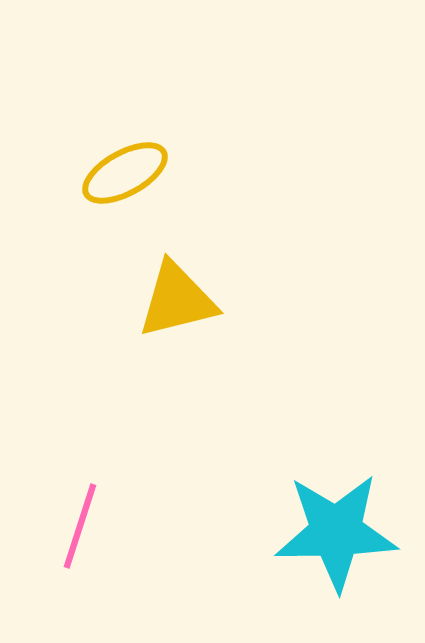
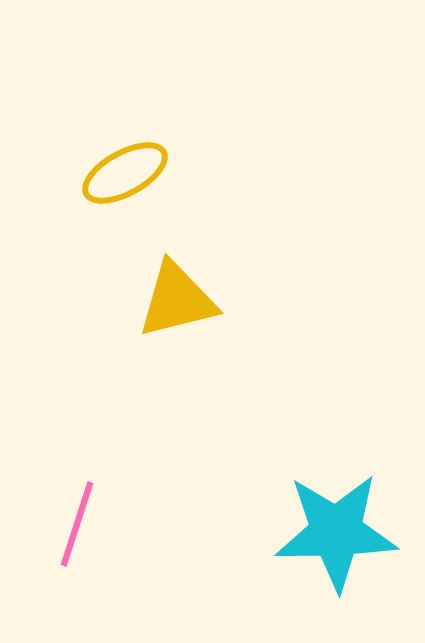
pink line: moved 3 px left, 2 px up
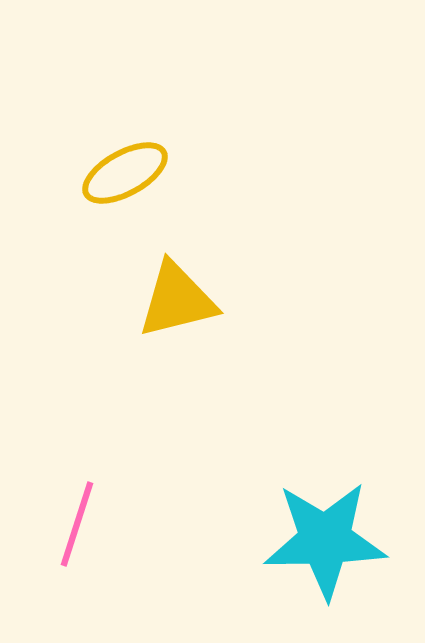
cyan star: moved 11 px left, 8 px down
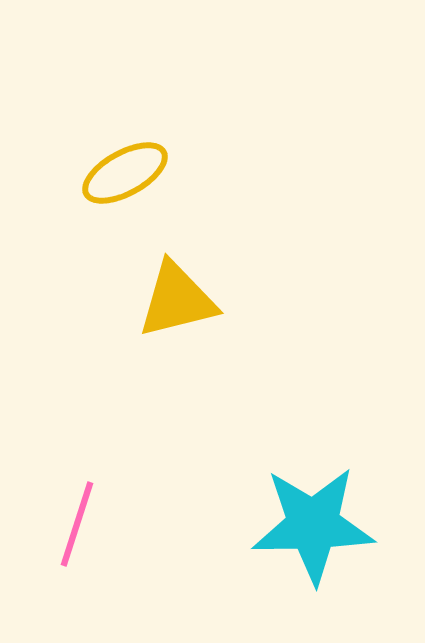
cyan star: moved 12 px left, 15 px up
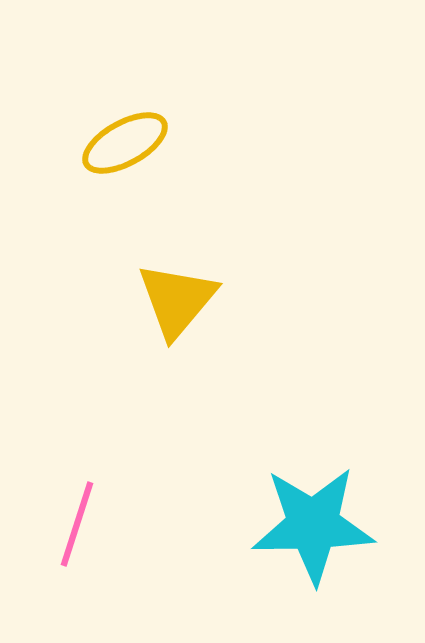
yellow ellipse: moved 30 px up
yellow triangle: rotated 36 degrees counterclockwise
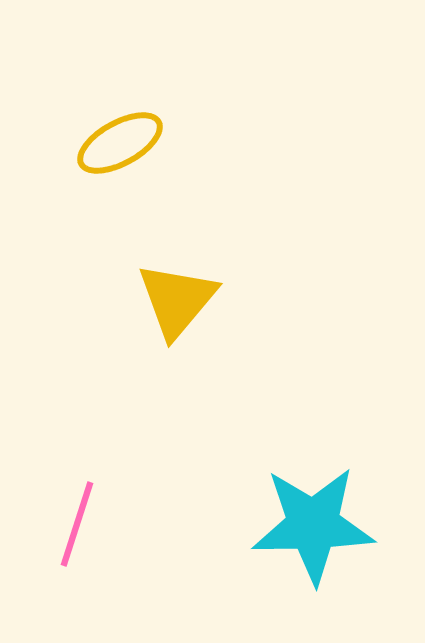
yellow ellipse: moved 5 px left
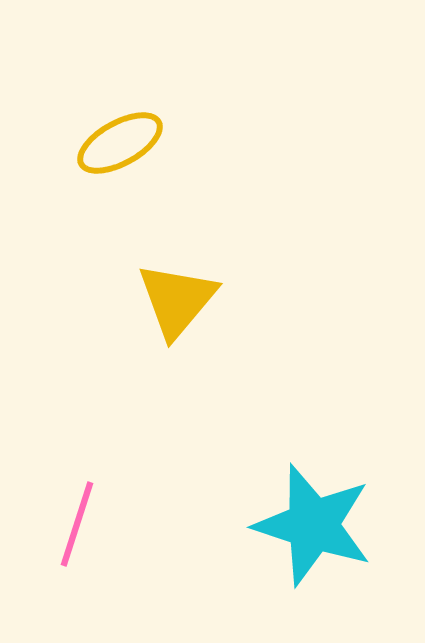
cyan star: rotated 19 degrees clockwise
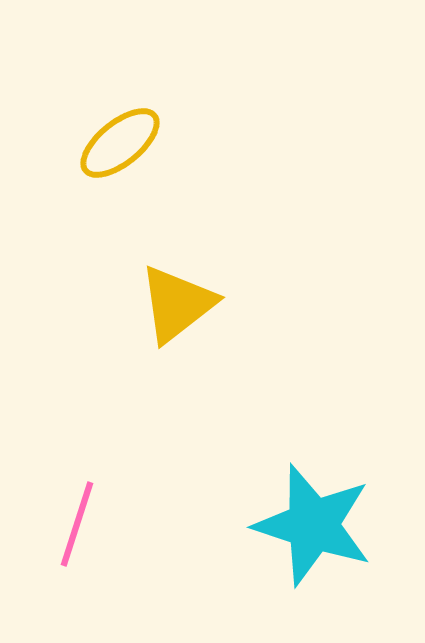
yellow ellipse: rotated 10 degrees counterclockwise
yellow triangle: moved 4 px down; rotated 12 degrees clockwise
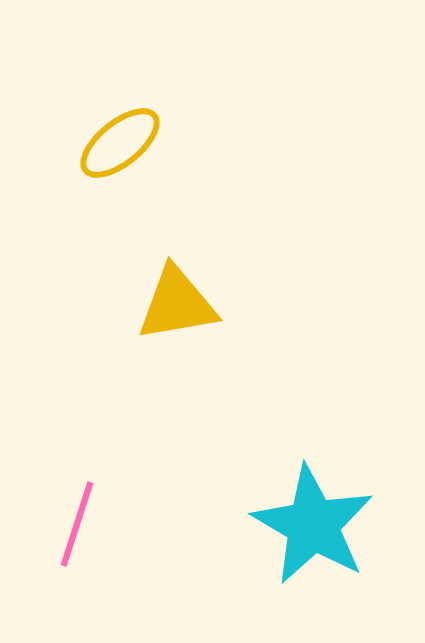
yellow triangle: rotated 28 degrees clockwise
cyan star: rotated 12 degrees clockwise
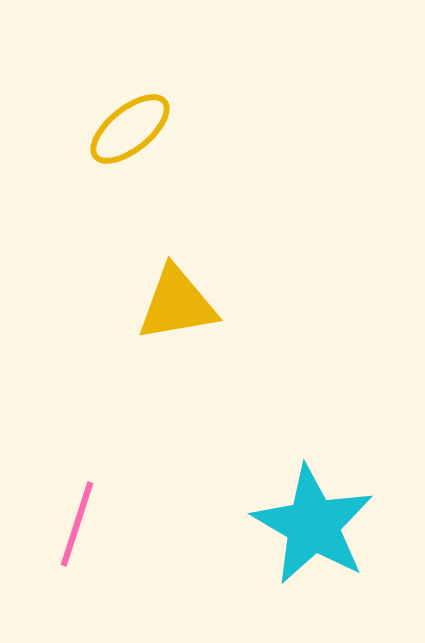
yellow ellipse: moved 10 px right, 14 px up
